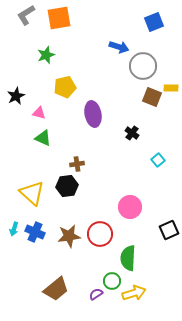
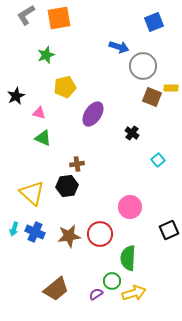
purple ellipse: rotated 45 degrees clockwise
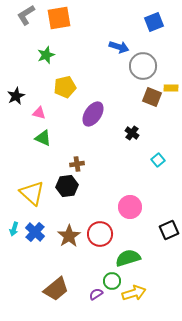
blue cross: rotated 18 degrees clockwise
brown star: rotated 25 degrees counterclockwise
green semicircle: rotated 70 degrees clockwise
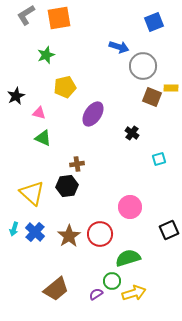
cyan square: moved 1 px right, 1 px up; rotated 24 degrees clockwise
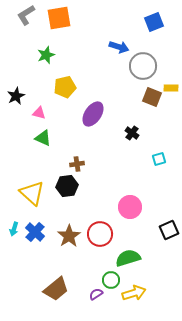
green circle: moved 1 px left, 1 px up
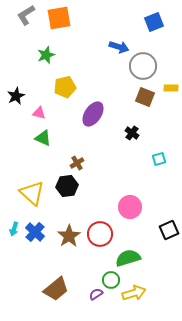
brown square: moved 7 px left
brown cross: moved 1 px up; rotated 24 degrees counterclockwise
